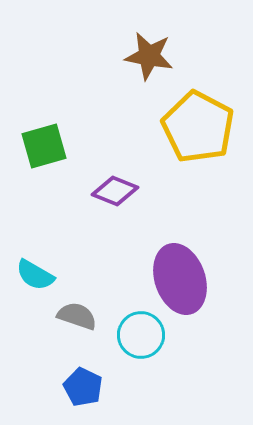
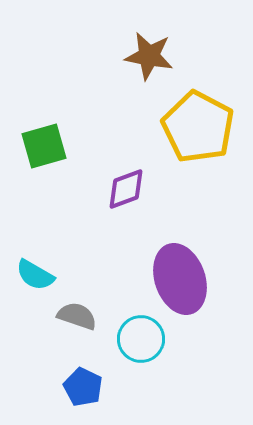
purple diamond: moved 11 px right, 2 px up; rotated 42 degrees counterclockwise
cyan circle: moved 4 px down
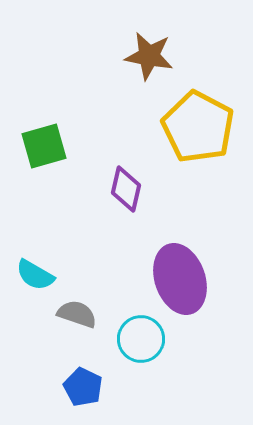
purple diamond: rotated 57 degrees counterclockwise
gray semicircle: moved 2 px up
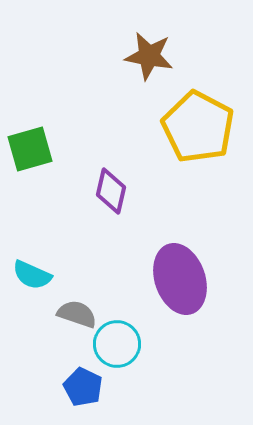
green square: moved 14 px left, 3 px down
purple diamond: moved 15 px left, 2 px down
cyan semicircle: moved 3 px left; rotated 6 degrees counterclockwise
cyan circle: moved 24 px left, 5 px down
